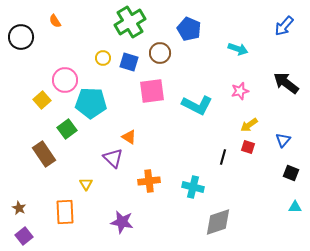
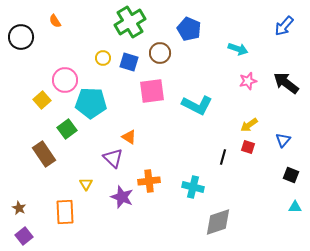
pink star: moved 8 px right, 10 px up
black square: moved 2 px down
purple star: moved 25 px up; rotated 10 degrees clockwise
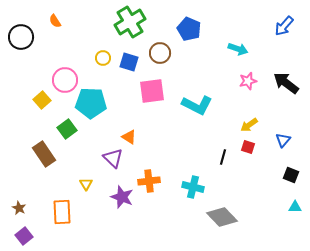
orange rectangle: moved 3 px left
gray diamond: moved 4 px right, 5 px up; rotated 64 degrees clockwise
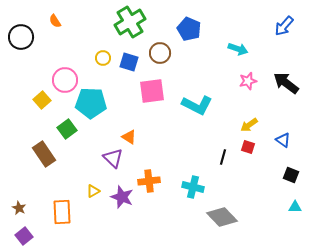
blue triangle: rotated 35 degrees counterclockwise
yellow triangle: moved 7 px right, 7 px down; rotated 32 degrees clockwise
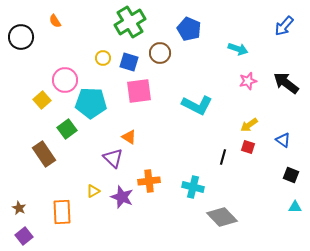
pink square: moved 13 px left
